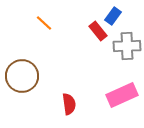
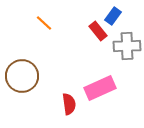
pink rectangle: moved 22 px left, 7 px up
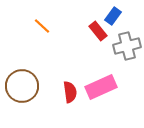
orange line: moved 2 px left, 3 px down
gray cross: rotated 12 degrees counterclockwise
brown circle: moved 10 px down
pink rectangle: moved 1 px right, 1 px up
red semicircle: moved 1 px right, 12 px up
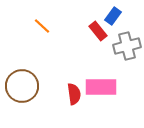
pink rectangle: rotated 24 degrees clockwise
red semicircle: moved 4 px right, 2 px down
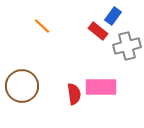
red rectangle: rotated 12 degrees counterclockwise
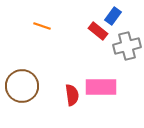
orange line: rotated 24 degrees counterclockwise
red semicircle: moved 2 px left, 1 px down
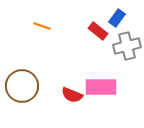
blue rectangle: moved 4 px right, 2 px down
red semicircle: rotated 120 degrees clockwise
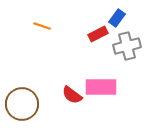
red rectangle: moved 3 px down; rotated 66 degrees counterclockwise
brown circle: moved 18 px down
red semicircle: rotated 15 degrees clockwise
